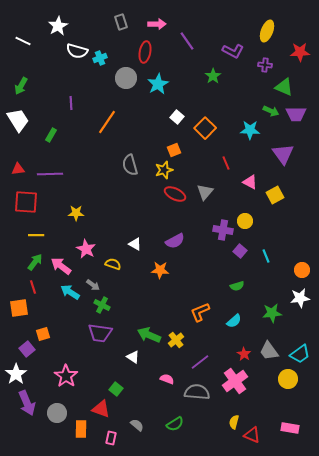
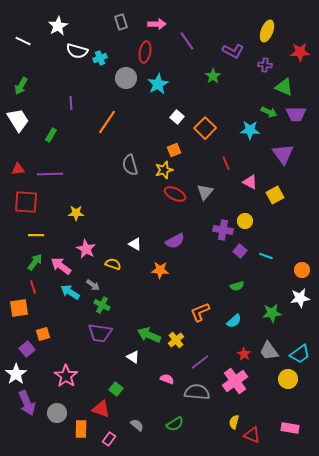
green arrow at (271, 111): moved 2 px left, 1 px down
cyan line at (266, 256): rotated 48 degrees counterclockwise
pink rectangle at (111, 438): moved 2 px left, 1 px down; rotated 24 degrees clockwise
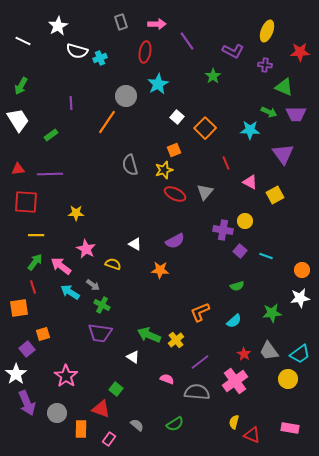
gray circle at (126, 78): moved 18 px down
green rectangle at (51, 135): rotated 24 degrees clockwise
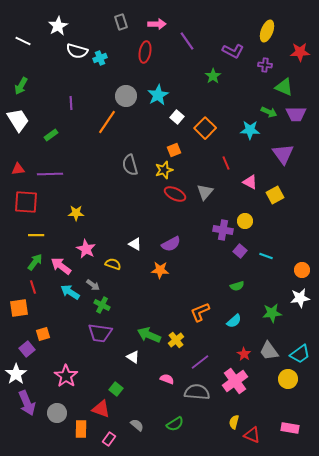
cyan star at (158, 84): moved 11 px down
purple semicircle at (175, 241): moved 4 px left, 3 px down
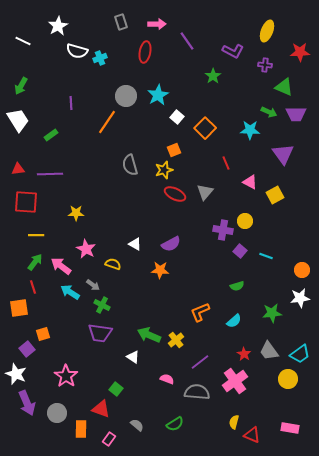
white star at (16, 374): rotated 15 degrees counterclockwise
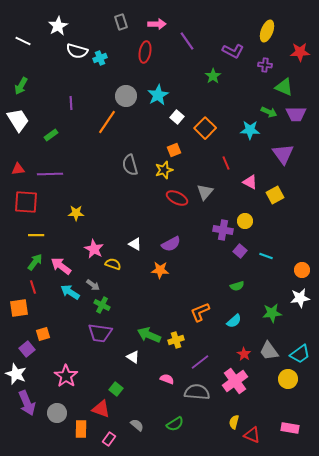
red ellipse at (175, 194): moved 2 px right, 4 px down
pink star at (86, 249): moved 8 px right
yellow cross at (176, 340): rotated 21 degrees clockwise
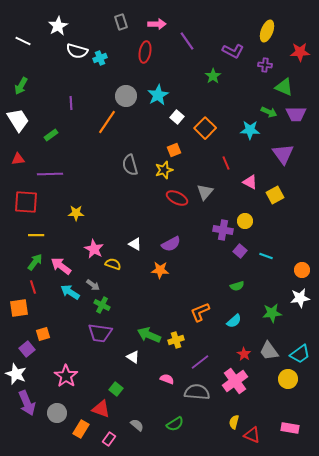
red triangle at (18, 169): moved 10 px up
orange rectangle at (81, 429): rotated 30 degrees clockwise
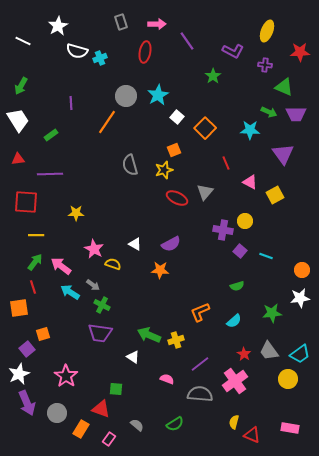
purple line at (200, 362): moved 2 px down
white star at (16, 374): moved 3 px right; rotated 25 degrees clockwise
green square at (116, 389): rotated 32 degrees counterclockwise
gray semicircle at (197, 392): moved 3 px right, 2 px down
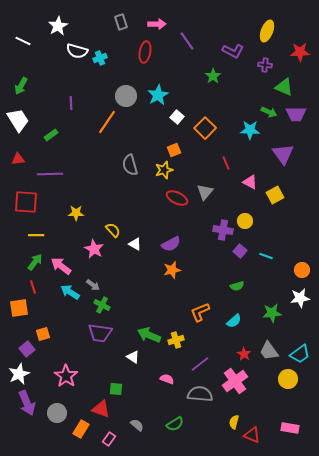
yellow semicircle at (113, 264): moved 34 px up; rotated 28 degrees clockwise
orange star at (160, 270): moved 12 px right; rotated 18 degrees counterclockwise
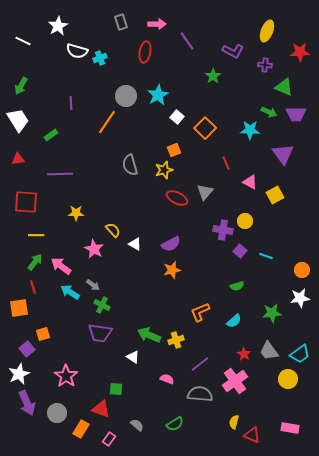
purple line at (50, 174): moved 10 px right
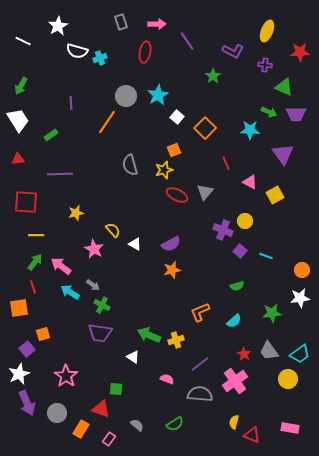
red ellipse at (177, 198): moved 3 px up
yellow star at (76, 213): rotated 14 degrees counterclockwise
purple cross at (223, 230): rotated 12 degrees clockwise
